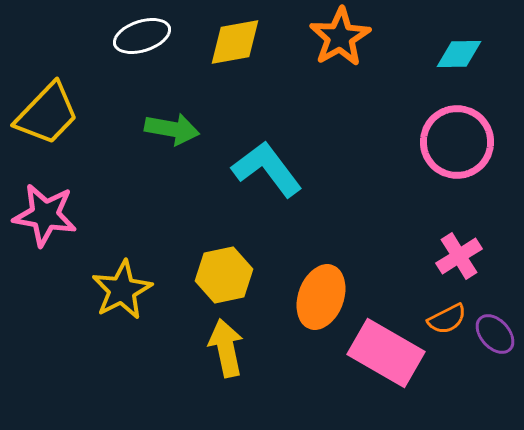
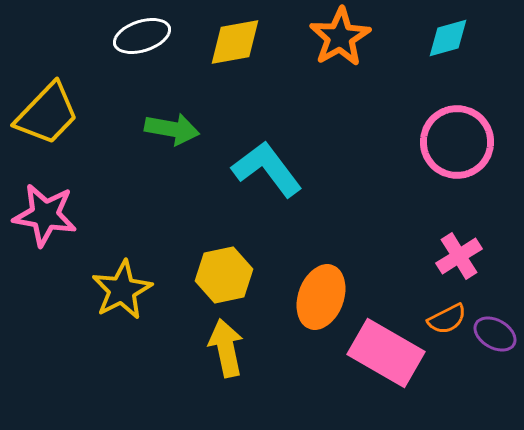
cyan diamond: moved 11 px left, 16 px up; rotated 15 degrees counterclockwise
purple ellipse: rotated 18 degrees counterclockwise
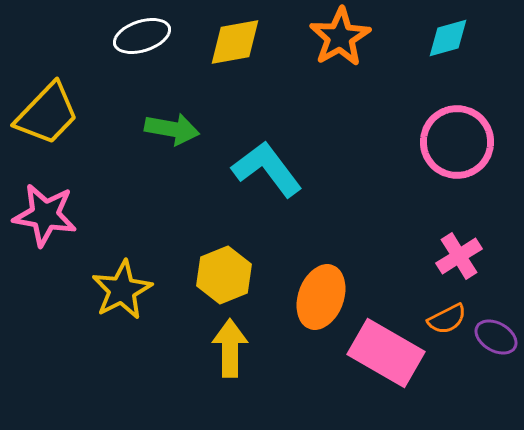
yellow hexagon: rotated 10 degrees counterclockwise
purple ellipse: moved 1 px right, 3 px down
yellow arrow: moved 4 px right; rotated 12 degrees clockwise
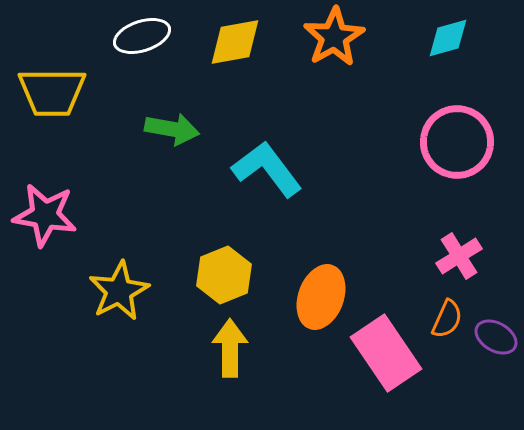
orange star: moved 6 px left
yellow trapezoid: moved 5 px right, 22 px up; rotated 46 degrees clockwise
yellow star: moved 3 px left, 1 px down
orange semicircle: rotated 39 degrees counterclockwise
pink rectangle: rotated 26 degrees clockwise
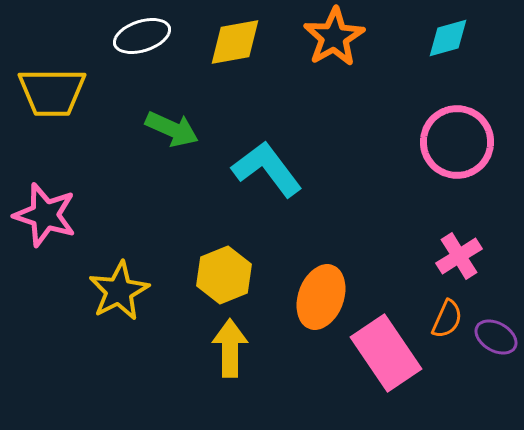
green arrow: rotated 14 degrees clockwise
pink star: rotated 8 degrees clockwise
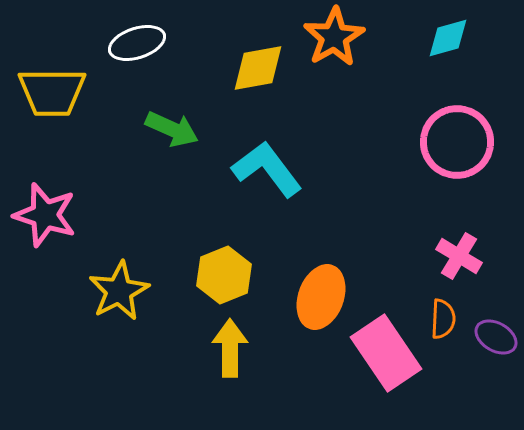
white ellipse: moved 5 px left, 7 px down
yellow diamond: moved 23 px right, 26 px down
pink cross: rotated 27 degrees counterclockwise
orange semicircle: moved 4 px left; rotated 21 degrees counterclockwise
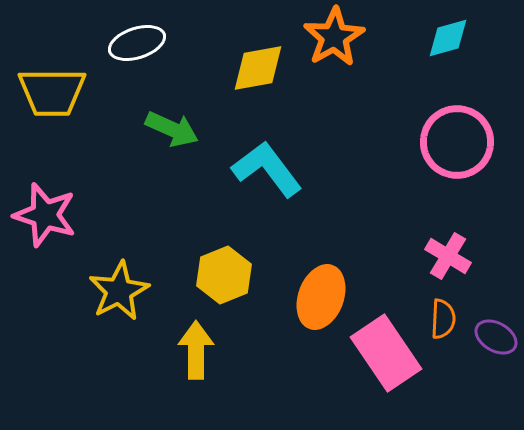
pink cross: moved 11 px left
yellow arrow: moved 34 px left, 2 px down
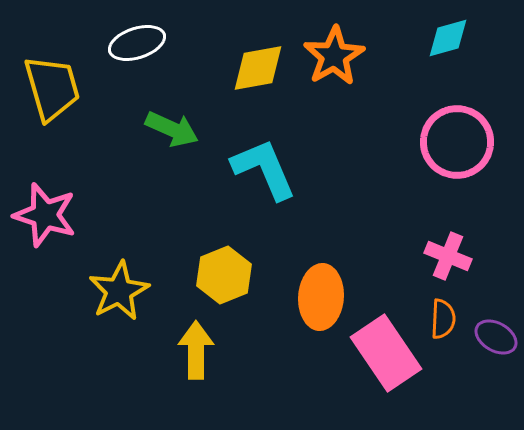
orange star: moved 19 px down
yellow trapezoid: moved 4 px up; rotated 106 degrees counterclockwise
cyan L-shape: moved 3 px left; rotated 14 degrees clockwise
pink cross: rotated 9 degrees counterclockwise
orange ellipse: rotated 16 degrees counterclockwise
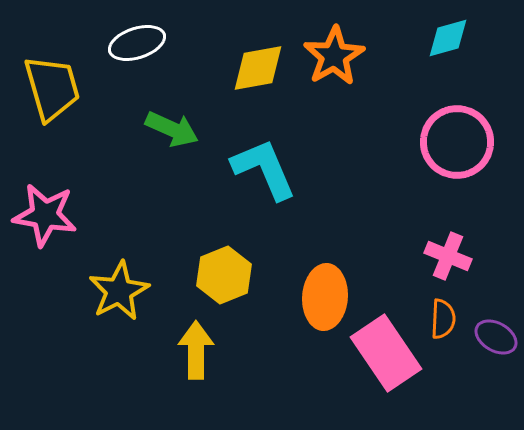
pink star: rotated 8 degrees counterclockwise
orange ellipse: moved 4 px right
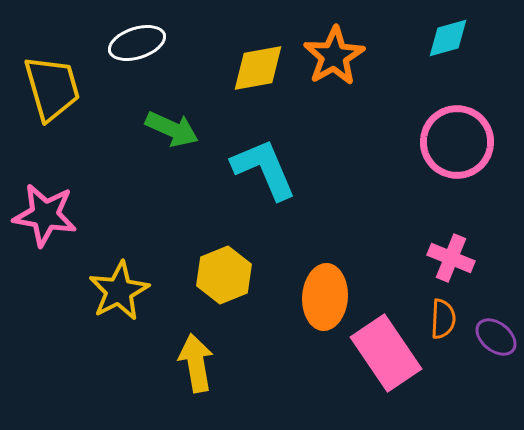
pink cross: moved 3 px right, 2 px down
purple ellipse: rotated 9 degrees clockwise
yellow arrow: moved 13 px down; rotated 10 degrees counterclockwise
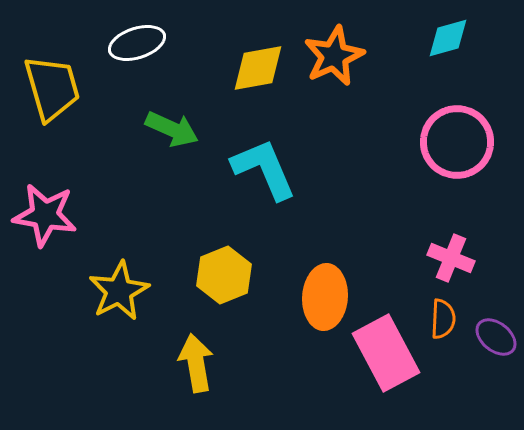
orange star: rotated 6 degrees clockwise
pink rectangle: rotated 6 degrees clockwise
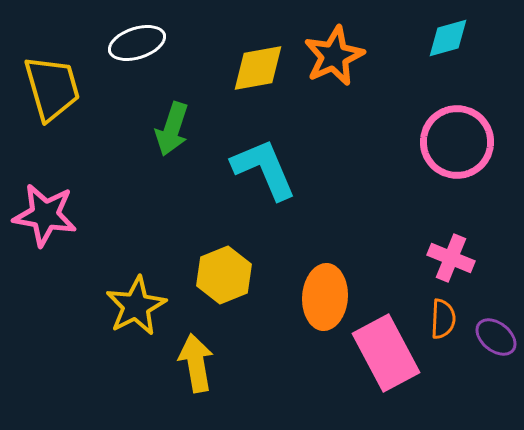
green arrow: rotated 84 degrees clockwise
yellow star: moved 17 px right, 15 px down
